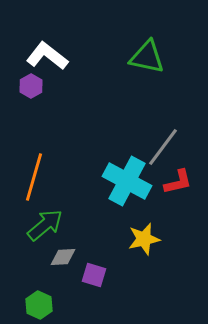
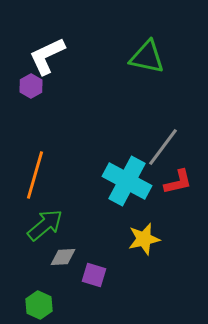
white L-shape: rotated 63 degrees counterclockwise
orange line: moved 1 px right, 2 px up
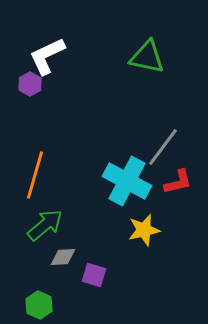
purple hexagon: moved 1 px left, 2 px up
yellow star: moved 9 px up
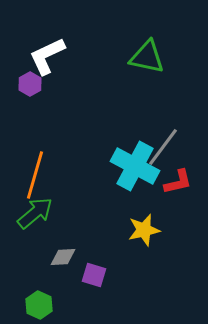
cyan cross: moved 8 px right, 15 px up
green arrow: moved 10 px left, 12 px up
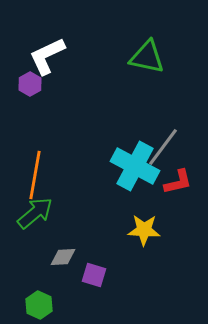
orange line: rotated 6 degrees counterclockwise
yellow star: rotated 16 degrees clockwise
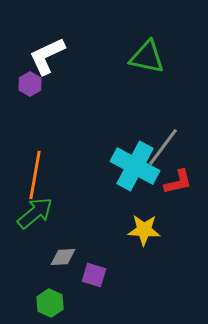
green hexagon: moved 11 px right, 2 px up
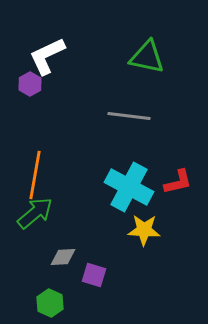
gray line: moved 34 px left, 31 px up; rotated 60 degrees clockwise
cyan cross: moved 6 px left, 21 px down
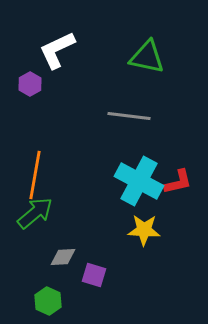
white L-shape: moved 10 px right, 6 px up
cyan cross: moved 10 px right, 6 px up
green hexagon: moved 2 px left, 2 px up
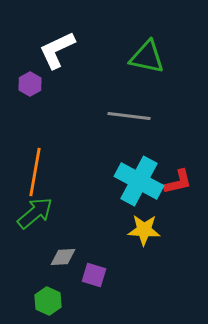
orange line: moved 3 px up
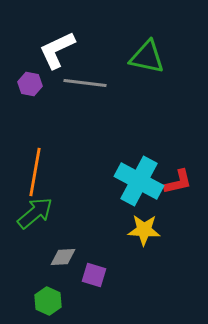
purple hexagon: rotated 20 degrees counterclockwise
gray line: moved 44 px left, 33 px up
